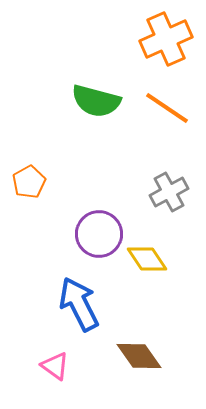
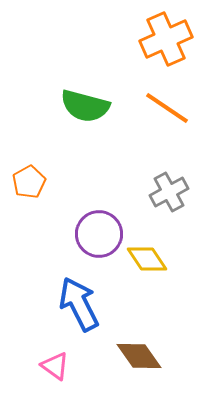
green semicircle: moved 11 px left, 5 px down
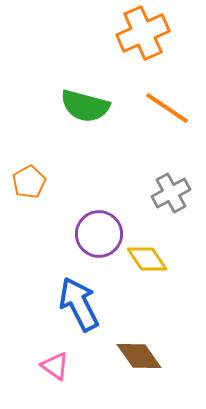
orange cross: moved 23 px left, 6 px up
gray cross: moved 2 px right, 1 px down
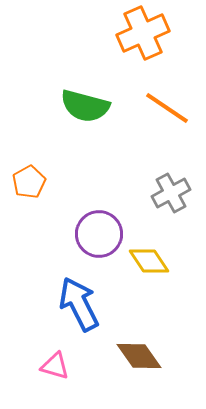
yellow diamond: moved 2 px right, 2 px down
pink triangle: rotated 20 degrees counterclockwise
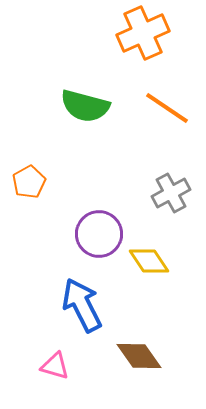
blue arrow: moved 3 px right, 1 px down
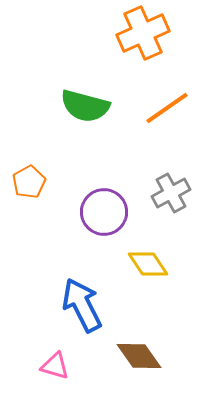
orange line: rotated 69 degrees counterclockwise
purple circle: moved 5 px right, 22 px up
yellow diamond: moved 1 px left, 3 px down
